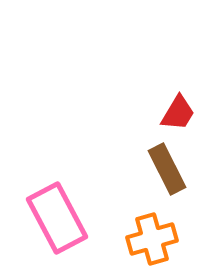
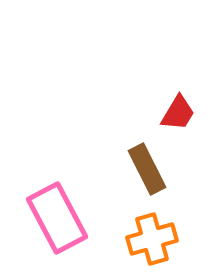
brown rectangle: moved 20 px left
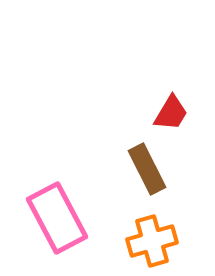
red trapezoid: moved 7 px left
orange cross: moved 2 px down
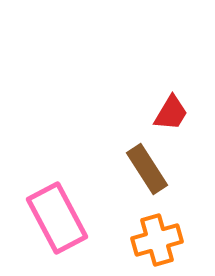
brown rectangle: rotated 6 degrees counterclockwise
orange cross: moved 5 px right, 1 px up
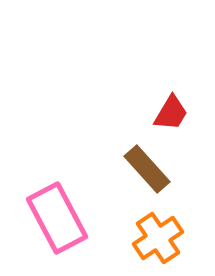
brown rectangle: rotated 9 degrees counterclockwise
orange cross: moved 1 px right, 2 px up; rotated 18 degrees counterclockwise
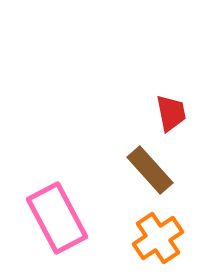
red trapezoid: rotated 42 degrees counterclockwise
brown rectangle: moved 3 px right, 1 px down
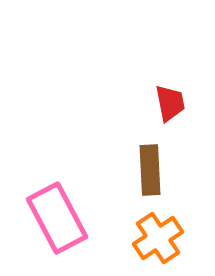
red trapezoid: moved 1 px left, 10 px up
brown rectangle: rotated 39 degrees clockwise
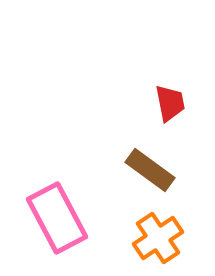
brown rectangle: rotated 51 degrees counterclockwise
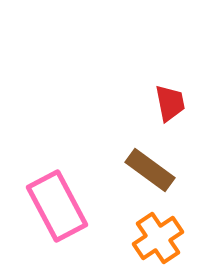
pink rectangle: moved 12 px up
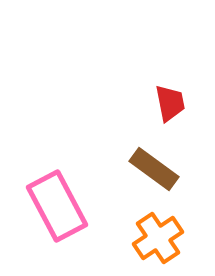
brown rectangle: moved 4 px right, 1 px up
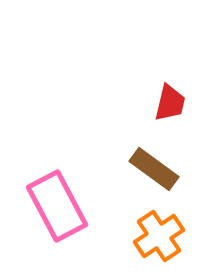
red trapezoid: rotated 24 degrees clockwise
orange cross: moved 1 px right, 2 px up
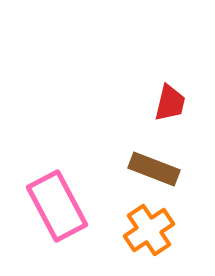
brown rectangle: rotated 15 degrees counterclockwise
orange cross: moved 10 px left, 6 px up
